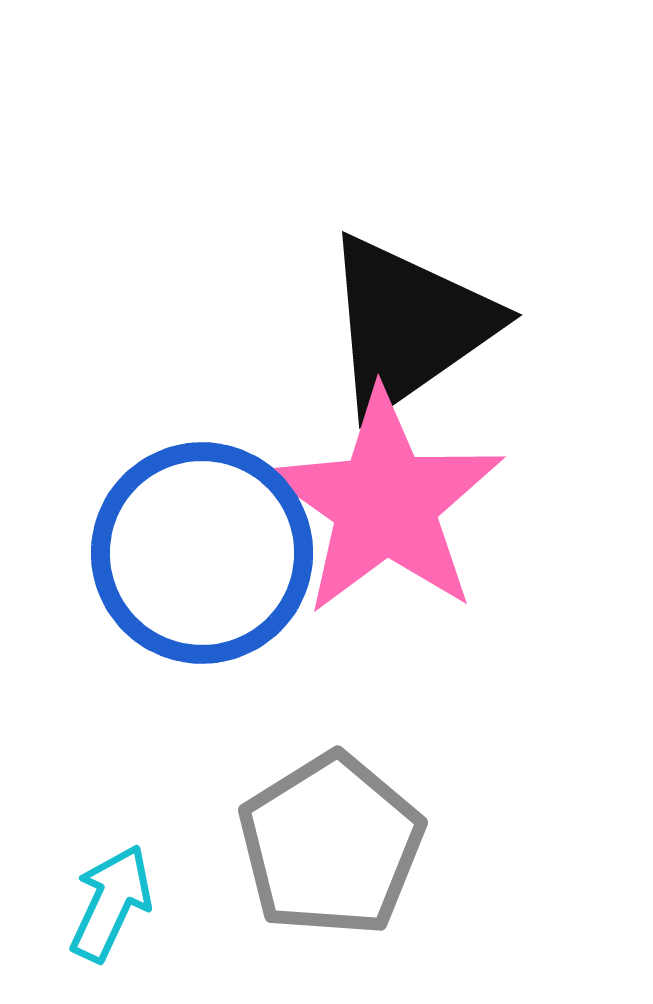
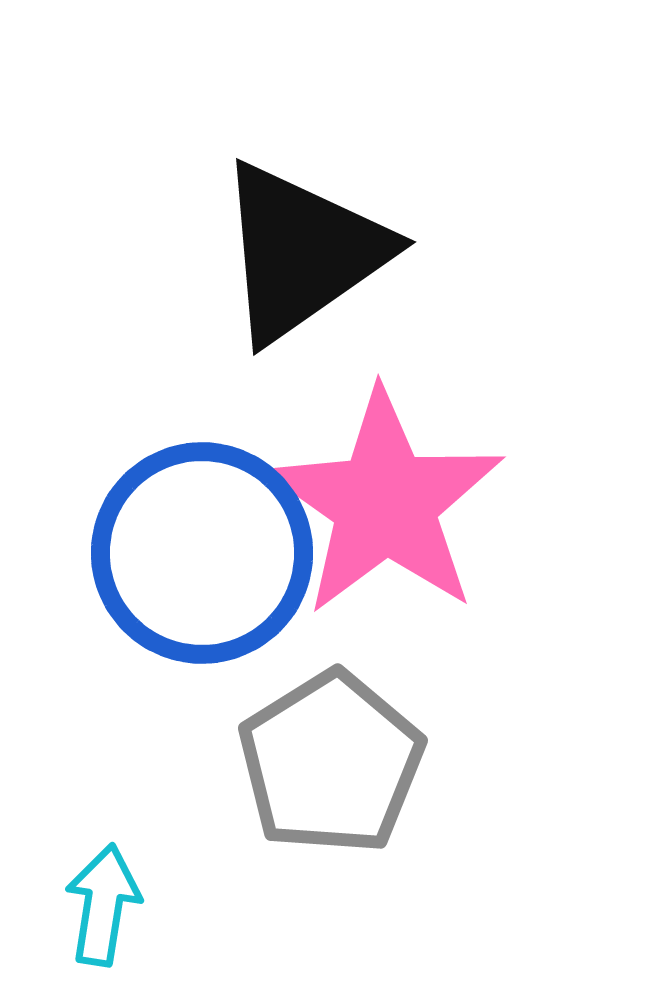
black triangle: moved 106 px left, 73 px up
gray pentagon: moved 82 px up
cyan arrow: moved 8 px left, 2 px down; rotated 16 degrees counterclockwise
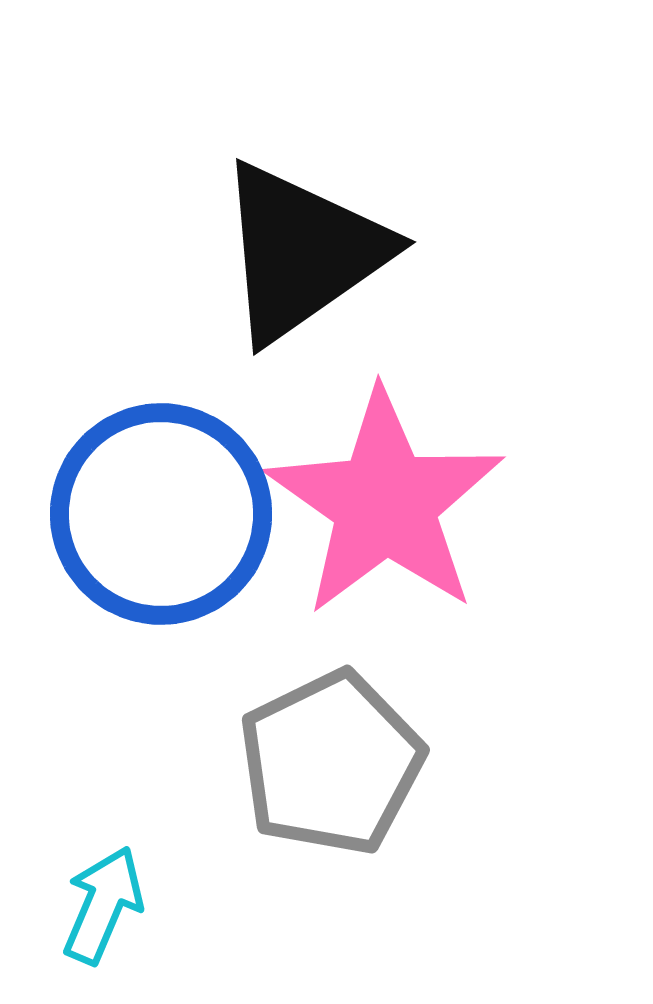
blue circle: moved 41 px left, 39 px up
gray pentagon: rotated 6 degrees clockwise
cyan arrow: rotated 14 degrees clockwise
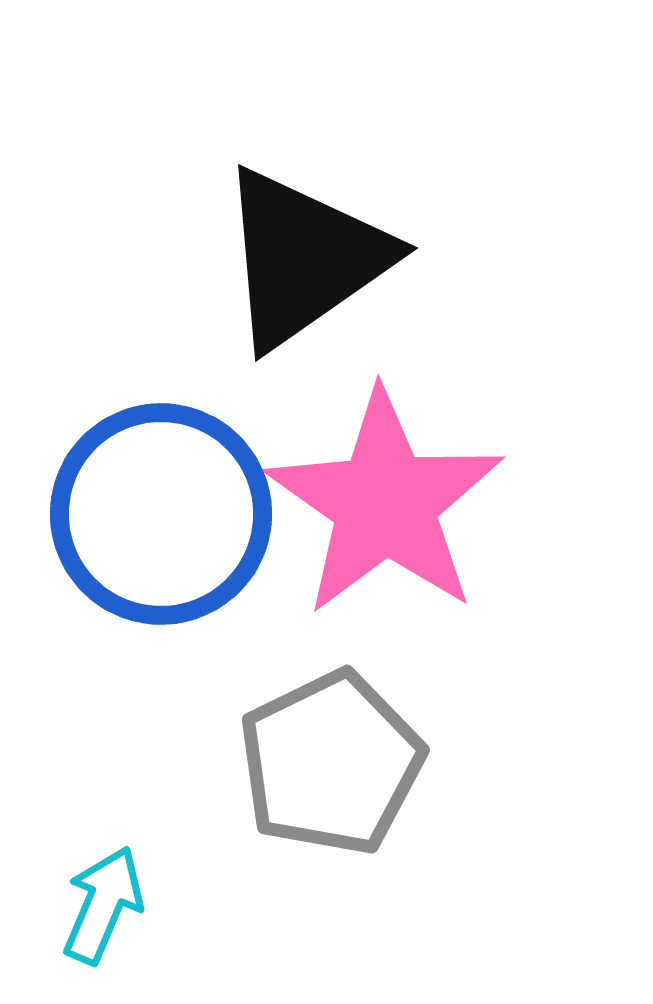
black triangle: moved 2 px right, 6 px down
